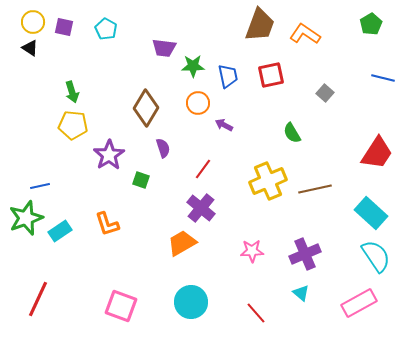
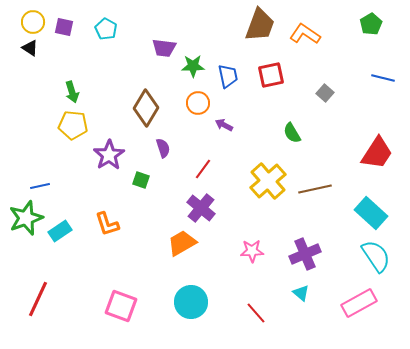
yellow cross at (268, 181): rotated 18 degrees counterclockwise
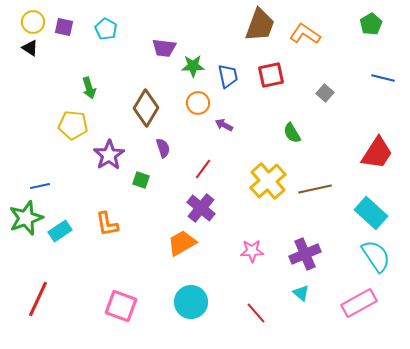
green arrow at (72, 92): moved 17 px right, 4 px up
orange L-shape at (107, 224): rotated 8 degrees clockwise
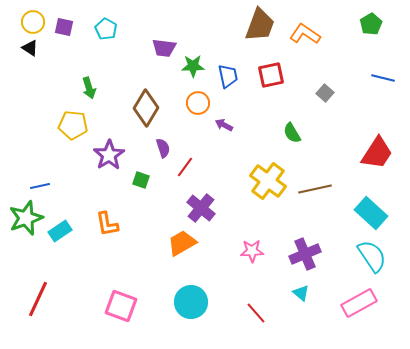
red line at (203, 169): moved 18 px left, 2 px up
yellow cross at (268, 181): rotated 12 degrees counterclockwise
cyan semicircle at (376, 256): moved 4 px left
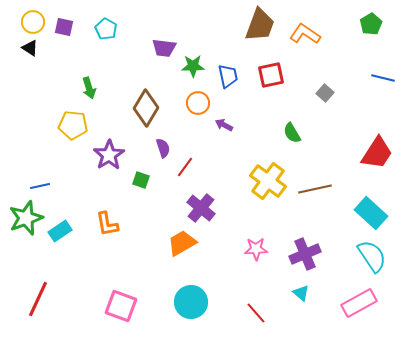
pink star at (252, 251): moved 4 px right, 2 px up
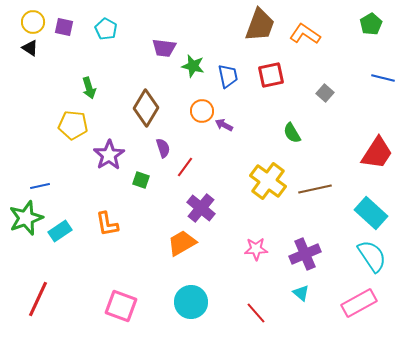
green star at (193, 66): rotated 15 degrees clockwise
orange circle at (198, 103): moved 4 px right, 8 px down
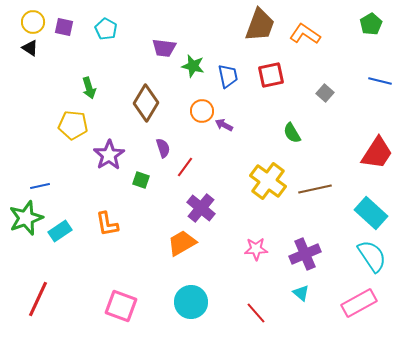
blue line at (383, 78): moved 3 px left, 3 px down
brown diamond at (146, 108): moved 5 px up
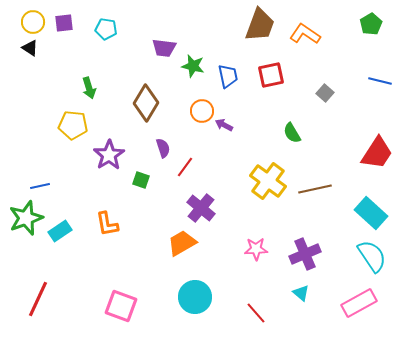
purple square at (64, 27): moved 4 px up; rotated 18 degrees counterclockwise
cyan pentagon at (106, 29): rotated 20 degrees counterclockwise
cyan circle at (191, 302): moved 4 px right, 5 px up
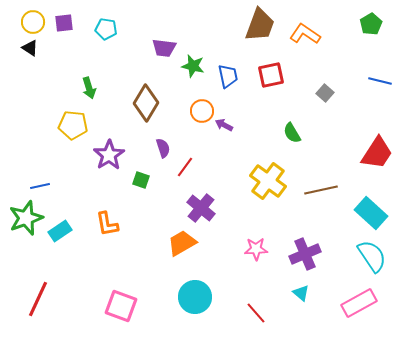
brown line at (315, 189): moved 6 px right, 1 px down
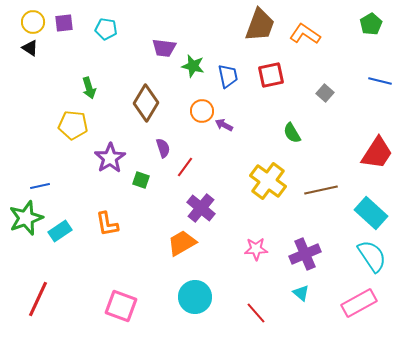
purple star at (109, 155): moved 1 px right, 3 px down
